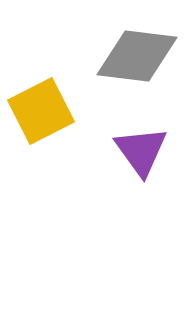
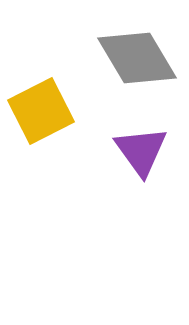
gray diamond: moved 2 px down; rotated 52 degrees clockwise
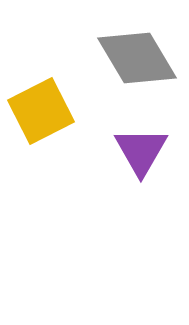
purple triangle: rotated 6 degrees clockwise
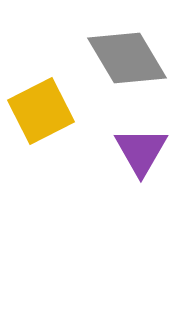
gray diamond: moved 10 px left
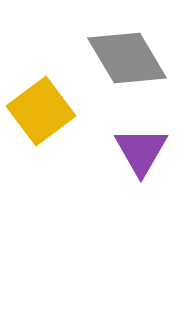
yellow square: rotated 10 degrees counterclockwise
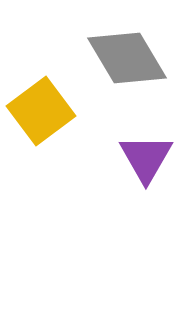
purple triangle: moved 5 px right, 7 px down
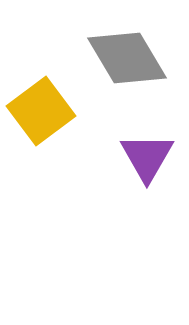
purple triangle: moved 1 px right, 1 px up
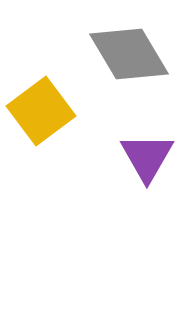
gray diamond: moved 2 px right, 4 px up
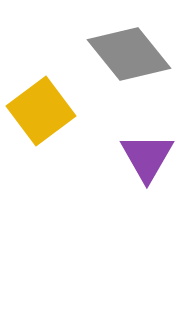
gray diamond: rotated 8 degrees counterclockwise
